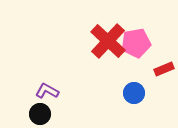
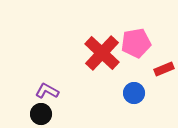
red cross: moved 6 px left, 12 px down
black circle: moved 1 px right
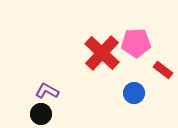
pink pentagon: rotated 8 degrees clockwise
red rectangle: moved 1 px left, 1 px down; rotated 60 degrees clockwise
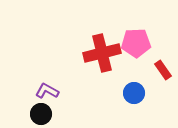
red cross: rotated 33 degrees clockwise
red rectangle: rotated 18 degrees clockwise
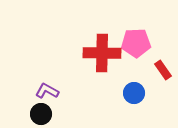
red cross: rotated 15 degrees clockwise
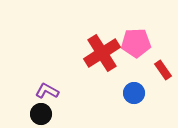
red cross: rotated 33 degrees counterclockwise
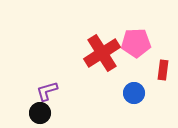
red rectangle: rotated 42 degrees clockwise
purple L-shape: rotated 45 degrees counterclockwise
black circle: moved 1 px left, 1 px up
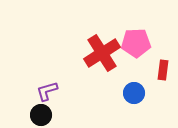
black circle: moved 1 px right, 2 px down
